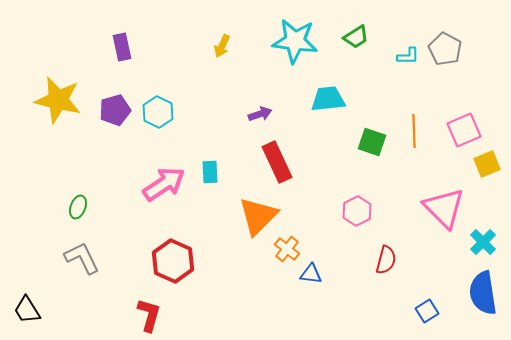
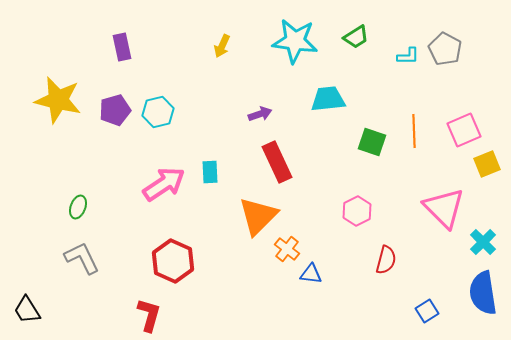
cyan hexagon: rotated 20 degrees clockwise
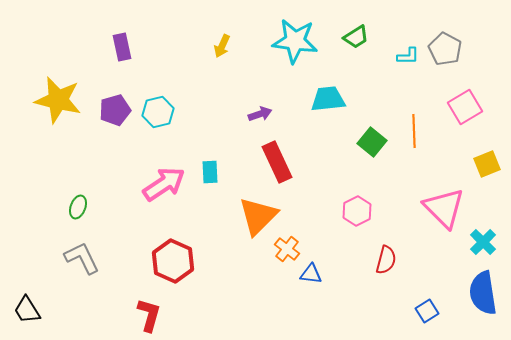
pink square: moved 1 px right, 23 px up; rotated 8 degrees counterclockwise
green square: rotated 20 degrees clockwise
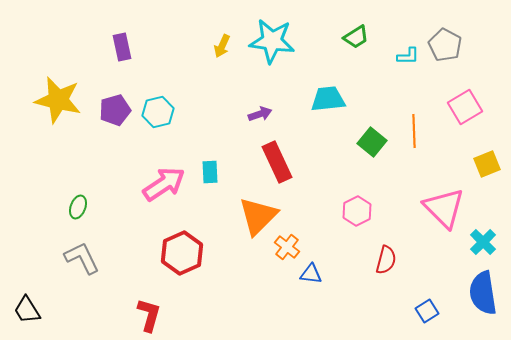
cyan star: moved 23 px left
gray pentagon: moved 4 px up
orange cross: moved 2 px up
red hexagon: moved 9 px right, 8 px up; rotated 12 degrees clockwise
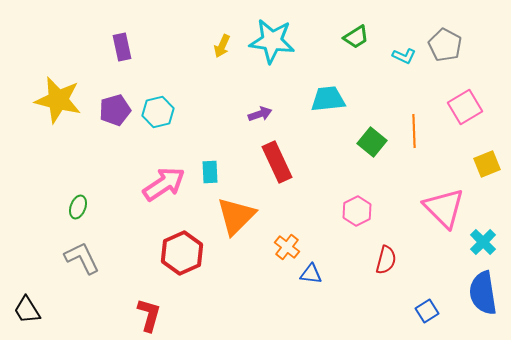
cyan L-shape: moved 4 px left; rotated 25 degrees clockwise
orange triangle: moved 22 px left
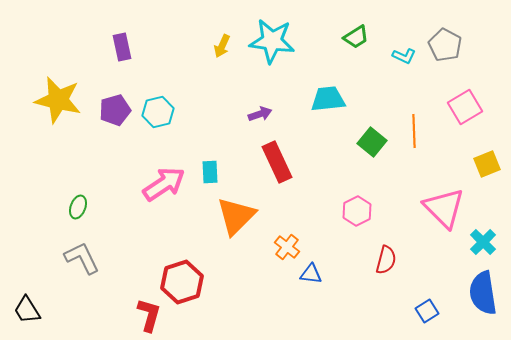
red hexagon: moved 29 px down; rotated 6 degrees clockwise
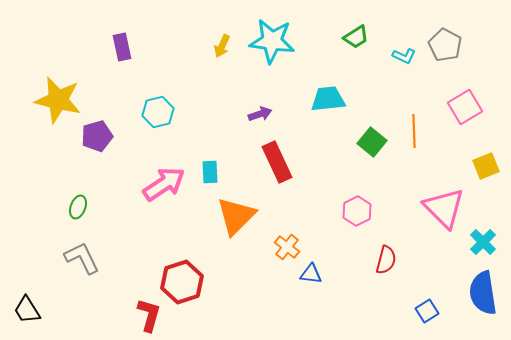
purple pentagon: moved 18 px left, 26 px down
yellow square: moved 1 px left, 2 px down
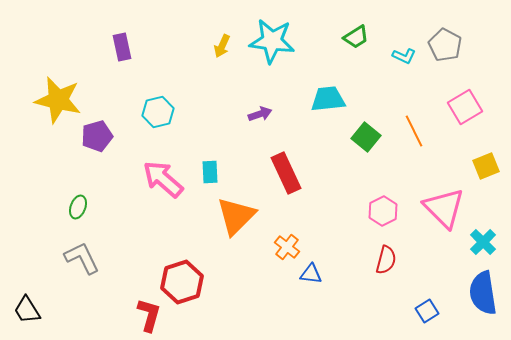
orange line: rotated 24 degrees counterclockwise
green square: moved 6 px left, 5 px up
red rectangle: moved 9 px right, 11 px down
pink arrow: moved 1 px left, 5 px up; rotated 105 degrees counterclockwise
pink hexagon: moved 26 px right
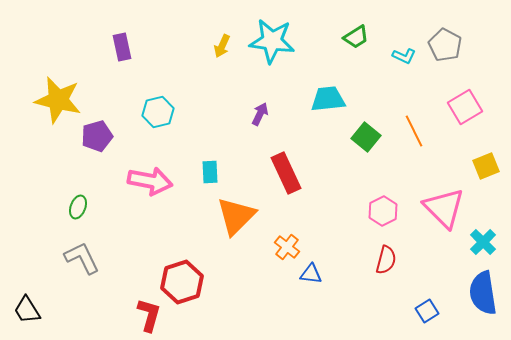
purple arrow: rotated 45 degrees counterclockwise
pink arrow: moved 13 px left, 2 px down; rotated 150 degrees clockwise
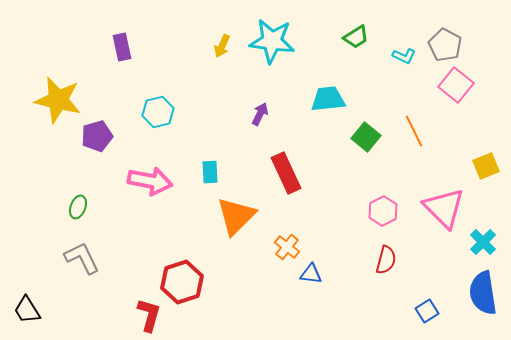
pink square: moved 9 px left, 22 px up; rotated 20 degrees counterclockwise
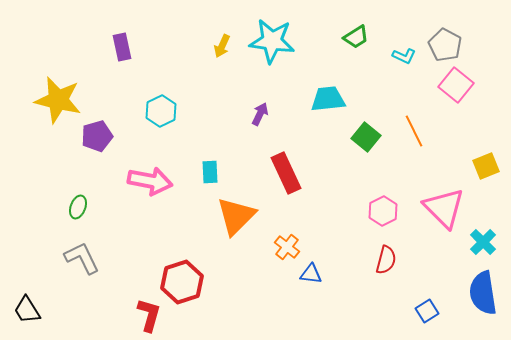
cyan hexagon: moved 3 px right, 1 px up; rotated 12 degrees counterclockwise
